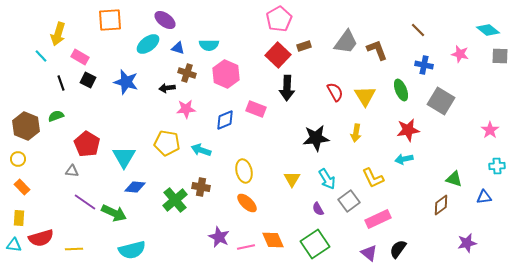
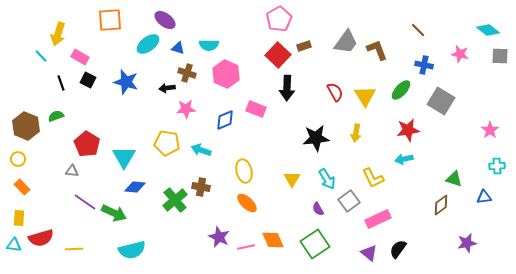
green ellipse at (401, 90): rotated 65 degrees clockwise
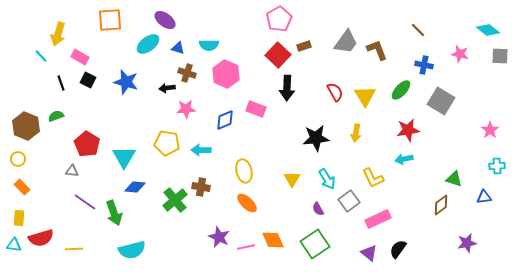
cyan arrow at (201, 150): rotated 18 degrees counterclockwise
green arrow at (114, 213): rotated 45 degrees clockwise
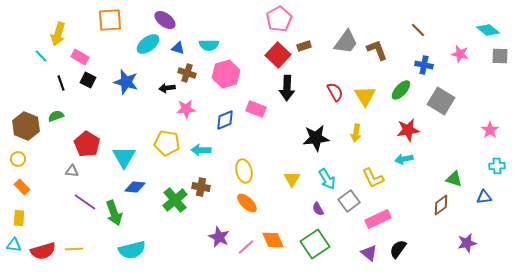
pink hexagon at (226, 74): rotated 20 degrees clockwise
red semicircle at (41, 238): moved 2 px right, 13 px down
pink line at (246, 247): rotated 30 degrees counterclockwise
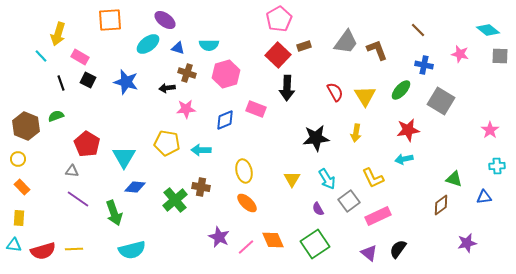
purple line at (85, 202): moved 7 px left, 3 px up
pink rectangle at (378, 219): moved 3 px up
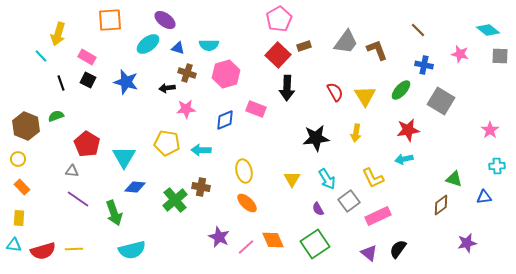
pink rectangle at (80, 57): moved 7 px right
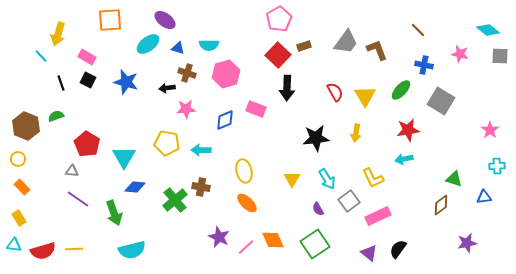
yellow rectangle at (19, 218): rotated 35 degrees counterclockwise
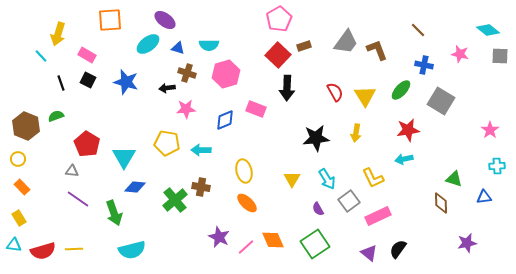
pink rectangle at (87, 57): moved 2 px up
brown diamond at (441, 205): moved 2 px up; rotated 55 degrees counterclockwise
